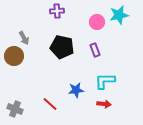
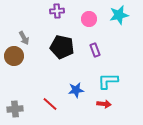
pink circle: moved 8 px left, 3 px up
cyan L-shape: moved 3 px right
gray cross: rotated 28 degrees counterclockwise
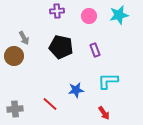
pink circle: moved 3 px up
black pentagon: moved 1 px left
red arrow: moved 9 px down; rotated 48 degrees clockwise
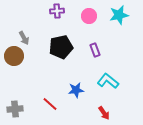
black pentagon: rotated 25 degrees counterclockwise
cyan L-shape: rotated 40 degrees clockwise
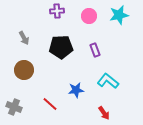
black pentagon: rotated 10 degrees clockwise
brown circle: moved 10 px right, 14 px down
gray cross: moved 1 px left, 2 px up; rotated 28 degrees clockwise
